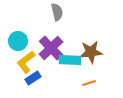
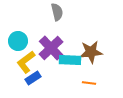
orange line: rotated 24 degrees clockwise
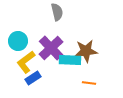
brown star: moved 5 px left, 1 px up
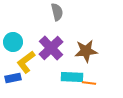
cyan circle: moved 5 px left, 1 px down
cyan rectangle: moved 2 px right, 17 px down
blue rectangle: moved 20 px left; rotated 21 degrees clockwise
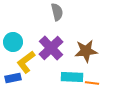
orange line: moved 3 px right
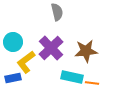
cyan rectangle: rotated 10 degrees clockwise
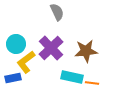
gray semicircle: rotated 12 degrees counterclockwise
cyan circle: moved 3 px right, 2 px down
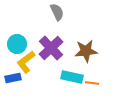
cyan circle: moved 1 px right
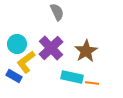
brown star: rotated 25 degrees counterclockwise
blue rectangle: moved 1 px right, 2 px up; rotated 42 degrees clockwise
